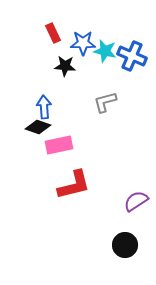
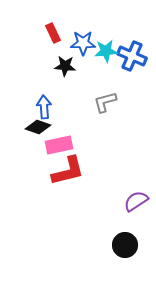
cyan star: moved 1 px right; rotated 20 degrees counterclockwise
red L-shape: moved 6 px left, 14 px up
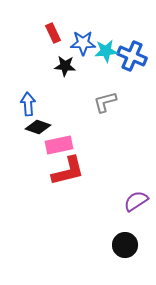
blue arrow: moved 16 px left, 3 px up
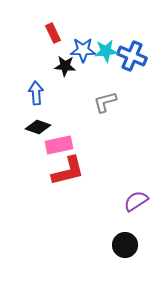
blue star: moved 7 px down
blue arrow: moved 8 px right, 11 px up
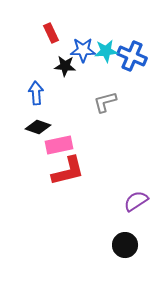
red rectangle: moved 2 px left
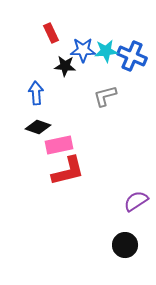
gray L-shape: moved 6 px up
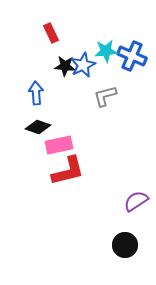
blue star: moved 15 px down; rotated 25 degrees counterclockwise
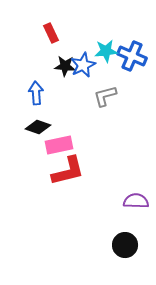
purple semicircle: rotated 35 degrees clockwise
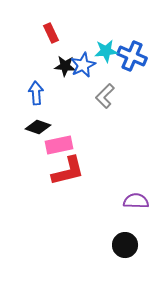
gray L-shape: rotated 30 degrees counterclockwise
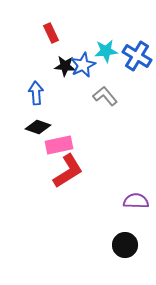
blue cross: moved 5 px right; rotated 8 degrees clockwise
gray L-shape: rotated 95 degrees clockwise
red L-shape: rotated 18 degrees counterclockwise
